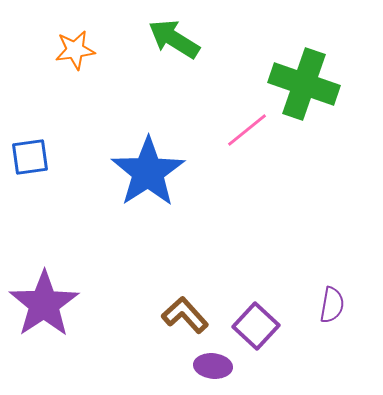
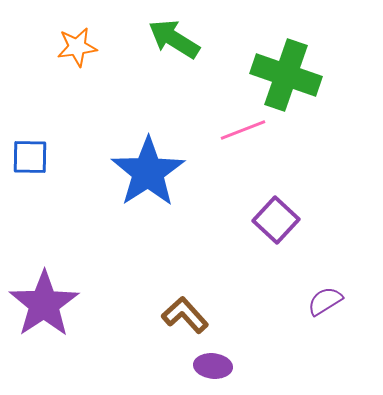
orange star: moved 2 px right, 3 px up
green cross: moved 18 px left, 9 px up
pink line: moved 4 px left; rotated 18 degrees clockwise
blue square: rotated 9 degrees clockwise
purple semicircle: moved 7 px left, 4 px up; rotated 132 degrees counterclockwise
purple square: moved 20 px right, 106 px up
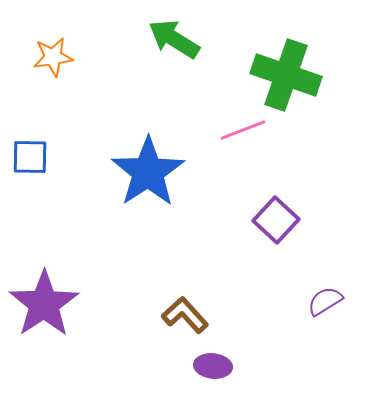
orange star: moved 24 px left, 10 px down
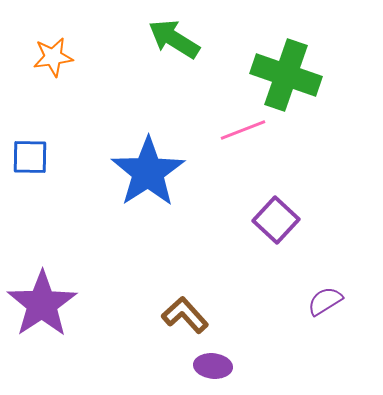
purple star: moved 2 px left
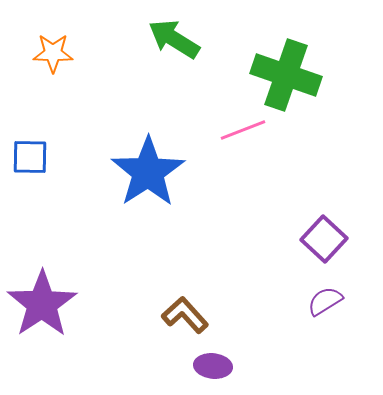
orange star: moved 4 px up; rotated 9 degrees clockwise
purple square: moved 48 px right, 19 px down
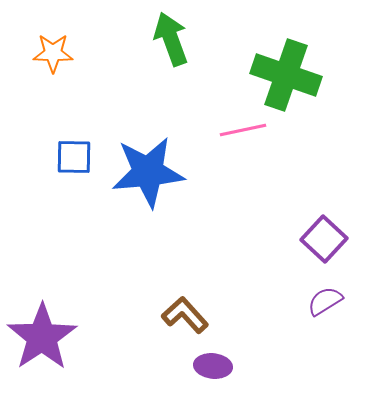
green arrow: moved 3 px left; rotated 38 degrees clockwise
pink line: rotated 9 degrees clockwise
blue square: moved 44 px right
blue star: rotated 28 degrees clockwise
purple star: moved 33 px down
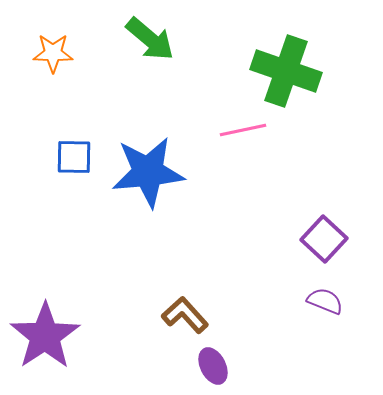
green arrow: moved 21 px left; rotated 150 degrees clockwise
green cross: moved 4 px up
purple semicircle: rotated 54 degrees clockwise
purple star: moved 3 px right, 1 px up
purple ellipse: rotated 57 degrees clockwise
